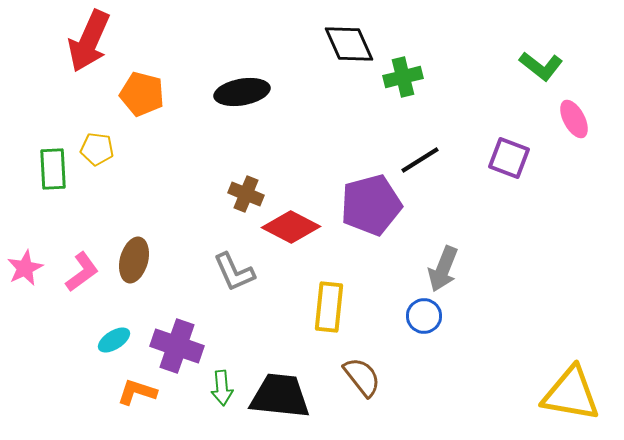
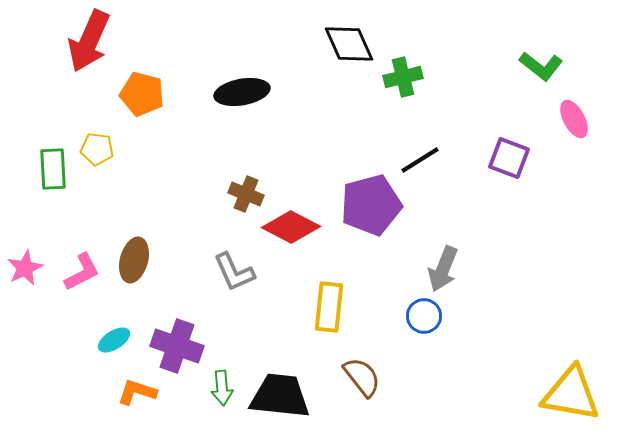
pink L-shape: rotated 9 degrees clockwise
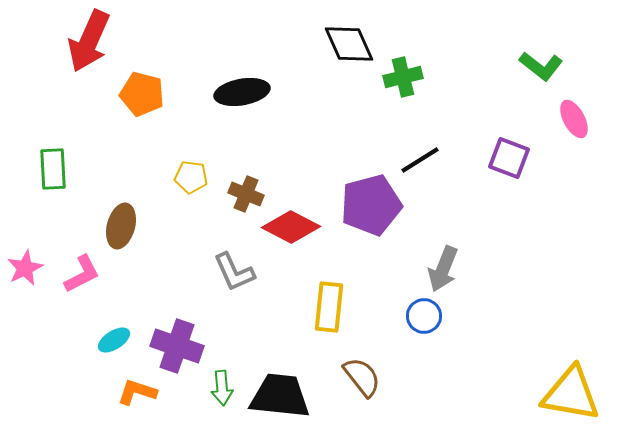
yellow pentagon: moved 94 px right, 28 px down
brown ellipse: moved 13 px left, 34 px up
pink L-shape: moved 2 px down
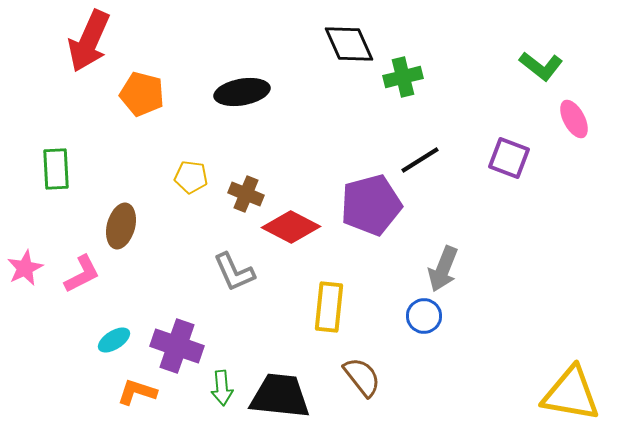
green rectangle: moved 3 px right
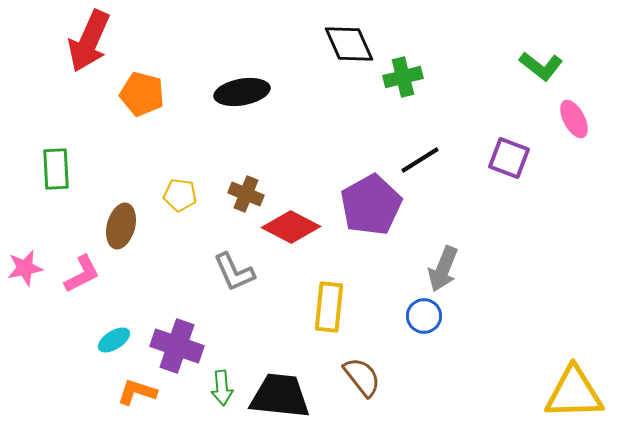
yellow pentagon: moved 11 px left, 18 px down
purple pentagon: rotated 14 degrees counterclockwise
pink star: rotated 15 degrees clockwise
yellow triangle: moved 3 px right, 1 px up; rotated 12 degrees counterclockwise
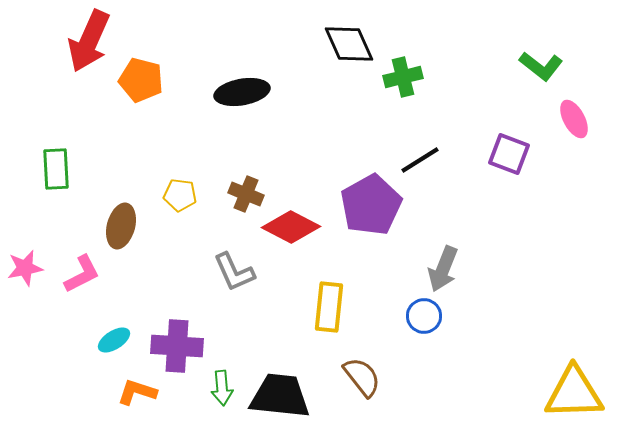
orange pentagon: moved 1 px left, 14 px up
purple square: moved 4 px up
purple cross: rotated 15 degrees counterclockwise
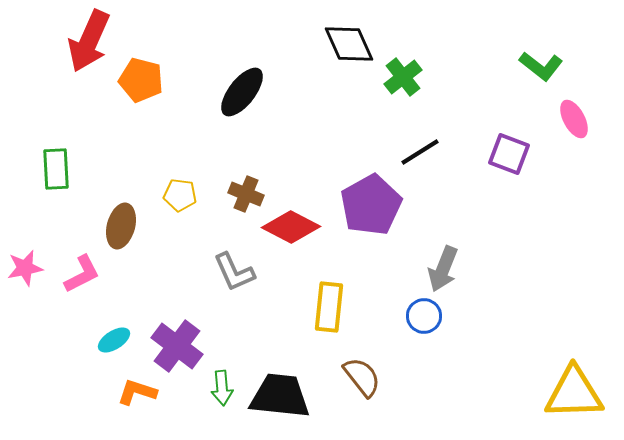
green cross: rotated 24 degrees counterclockwise
black ellipse: rotated 42 degrees counterclockwise
black line: moved 8 px up
purple cross: rotated 33 degrees clockwise
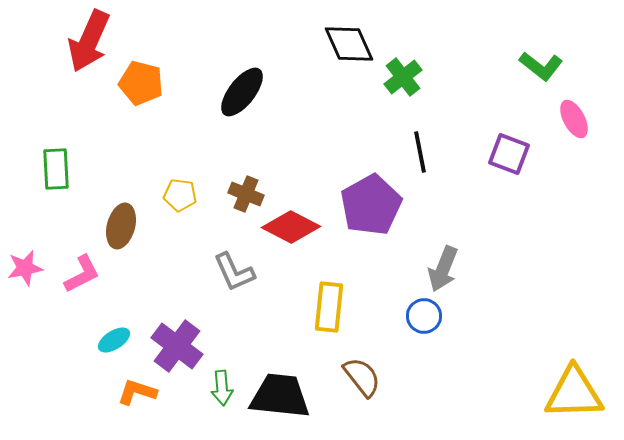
orange pentagon: moved 3 px down
black line: rotated 69 degrees counterclockwise
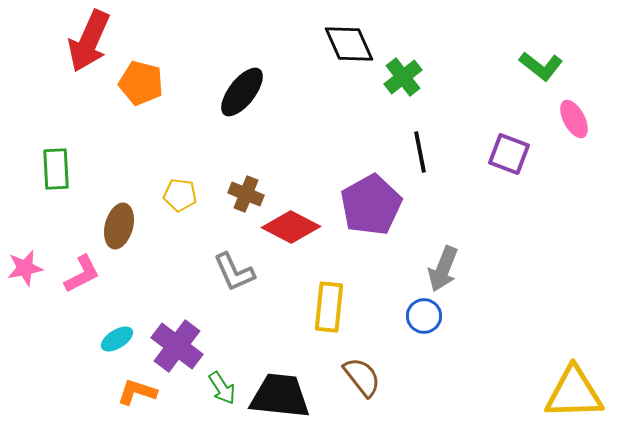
brown ellipse: moved 2 px left
cyan ellipse: moved 3 px right, 1 px up
green arrow: rotated 28 degrees counterclockwise
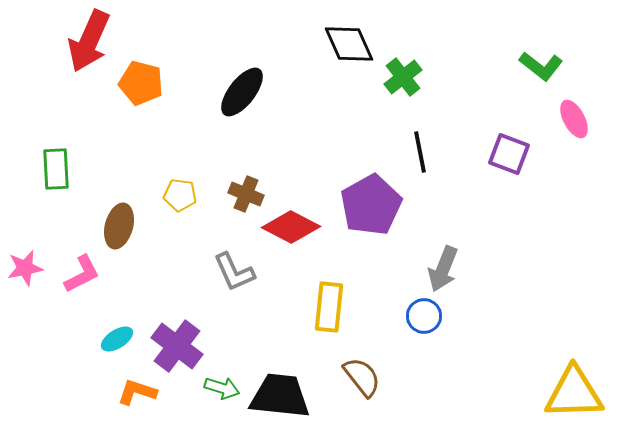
green arrow: rotated 40 degrees counterclockwise
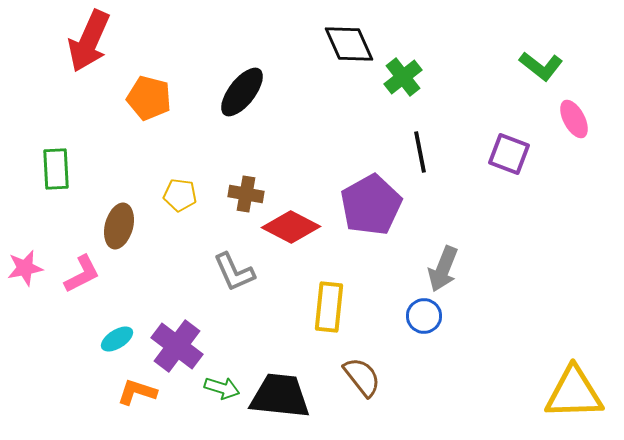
orange pentagon: moved 8 px right, 15 px down
brown cross: rotated 12 degrees counterclockwise
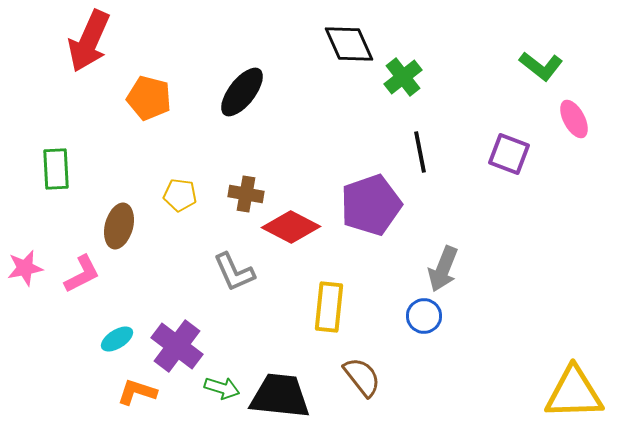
purple pentagon: rotated 10 degrees clockwise
